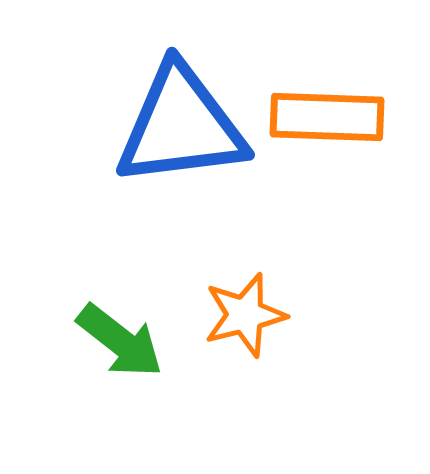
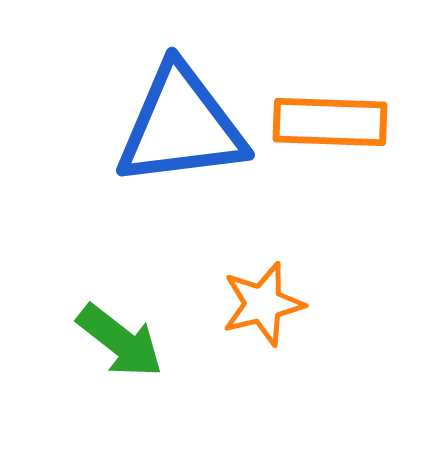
orange rectangle: moved 3 px right, 5 px down
orange star: moved 18 px right, 11 px up
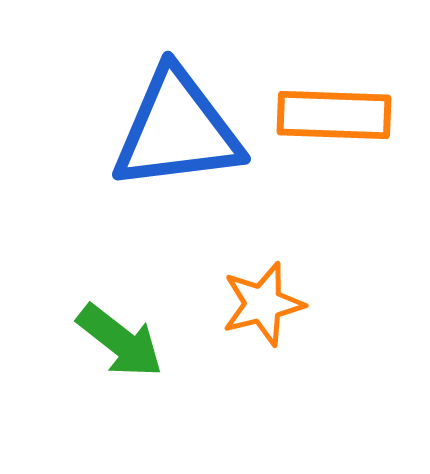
orange rectangle: moved 4 px right, 7 px up
blue triangle: moved 4 px left, 4 px down
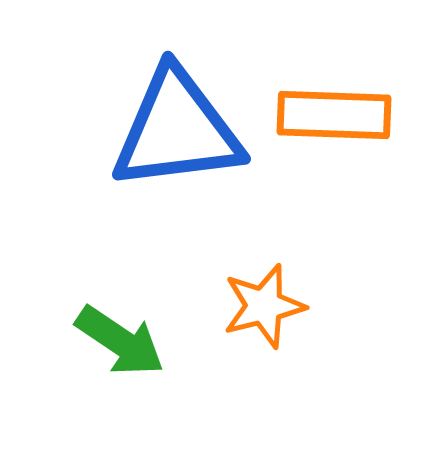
orange star: moved 1 px right, 2 px down
green arrow: rotated 4 degrees counterclockwise
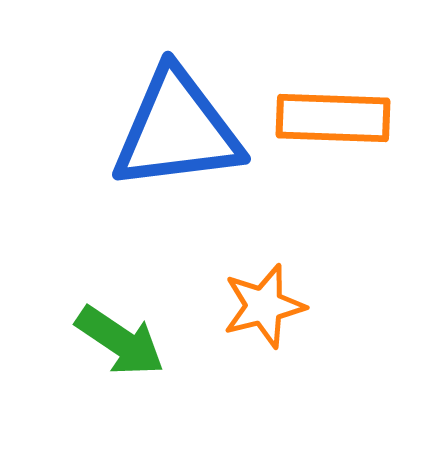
orange rectangle: moved 1 px left, 3 px down
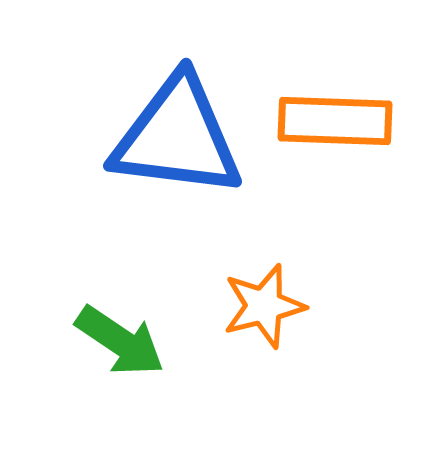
orange rectangle: moved 2 px right, 3 px down
blue triangle: moved 7 px down; rotated 14 degrees clockwise
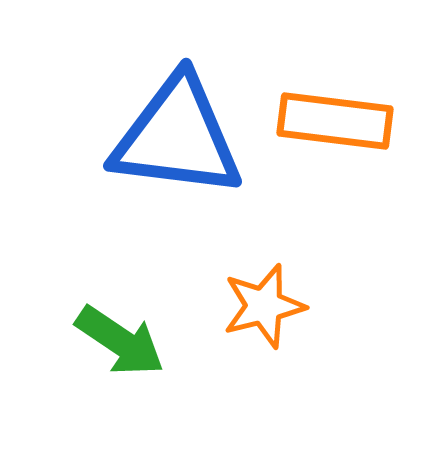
orange rectangle: rotated 5 degrees clockwise
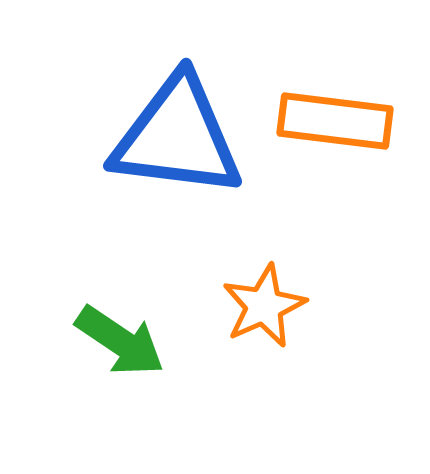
orange star: rotated 10 degrees counterclockwise
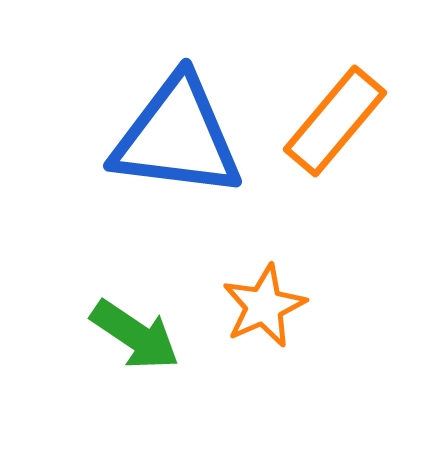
orange rectangle: rotated 57 degrees counterclockwise
green arrow: moved 15 px right, 6 px up
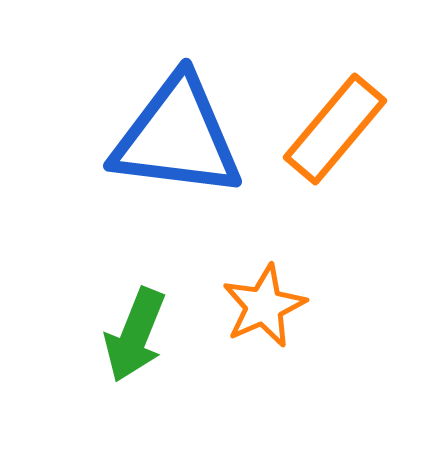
orange rectangle: moved 8 px down
green arrow: rotated 78 degrees clockwise
